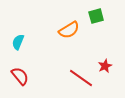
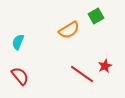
green square: rotated 14 degrees counterclockwise
red line: moved 1 px right, 4 px up
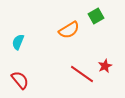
red semicircle: moved 4 px down
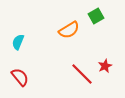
red line: rotated 10 degrees clockwise
red semicircle: moved 3 px up
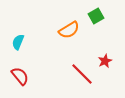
red star: moved 5 px up
red semicircle: moved 1 px up
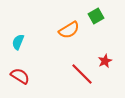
red semicircle: rotated 18 degrees counterclockwise
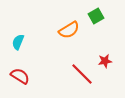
red star: rotated 16 degrees clockwise
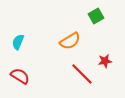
orange semicircle: moved 1 px right, 11 px down
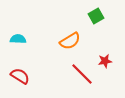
cyan semicircle: moved 3 px up; rotated 70 degrees clockwise
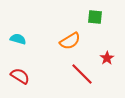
green square: moved 1 px left, 1 px down; rotated 35 degrees clockwise
cyan semicircle: rotated 14 degrees clockwise
red star: moved 2 px right, 3 px up; rotated 24 degrees counterclockwise
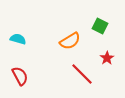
green square: moved 5 px right, 9 px down; rotated 21 degrees clockwise
red semicircle: rotated 30 degrees clockwise
